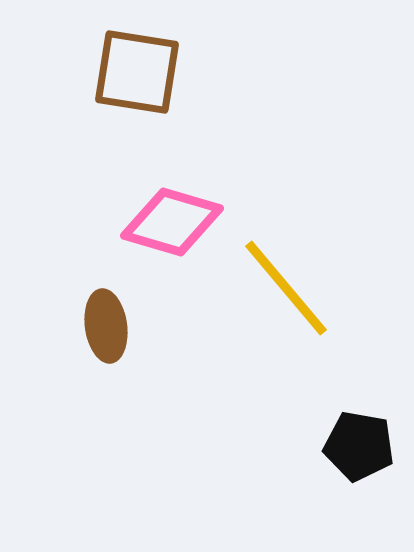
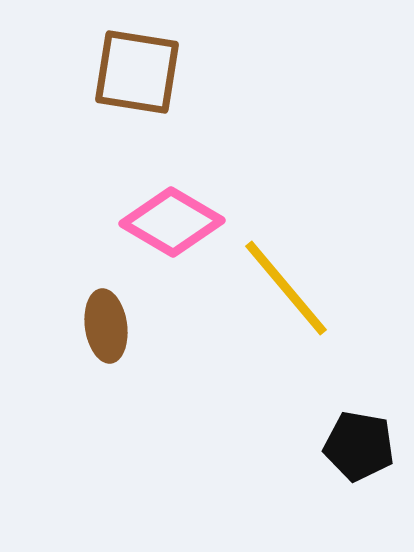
pink diamond: rotated 14 degrees clockwise
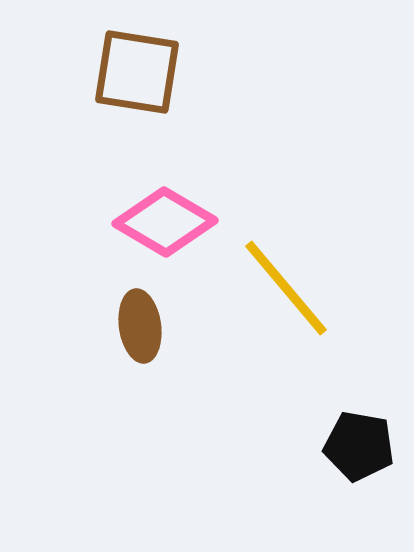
pink diamond: moved 7 px left
brown ellipse: moved 34 px right
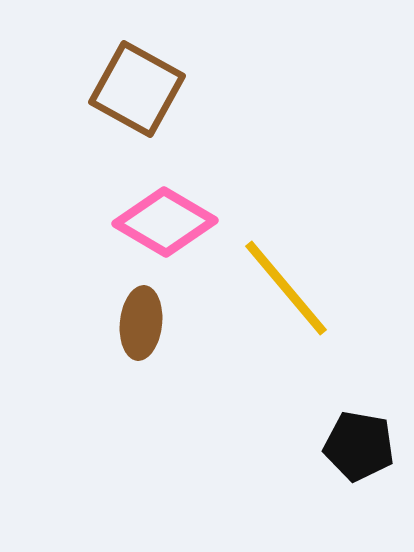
brown square: moved 17 px down; rotated 20 degrees clockwise
brown ellipse: moved 1 px right, 3 px up; rotated 14 degrees clockwise
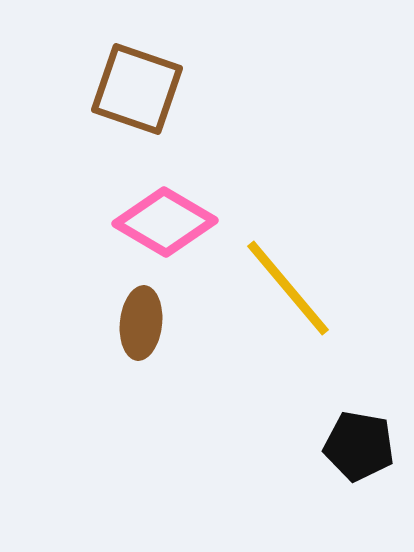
brown square: rotated 10 degrees counterclockwise
yellow line: moved 2 px right
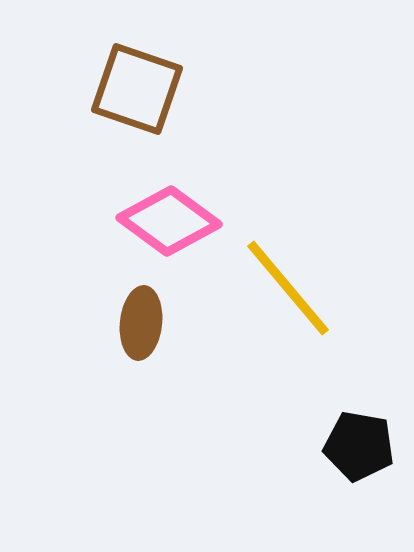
pink diamond: moved 4 px right, 1 px up; rotated 6 degrees clockwise
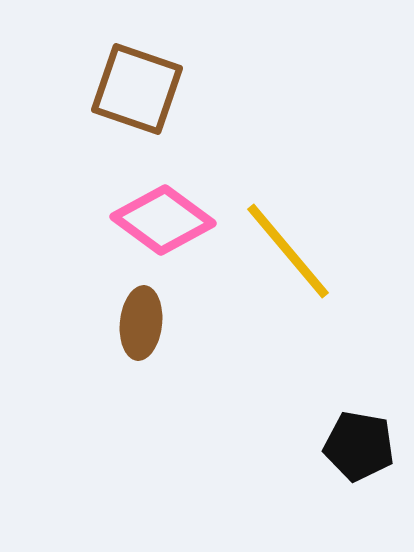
pink diamond: moved 6 px left, 1 px up
yellow line: moved 37 px up
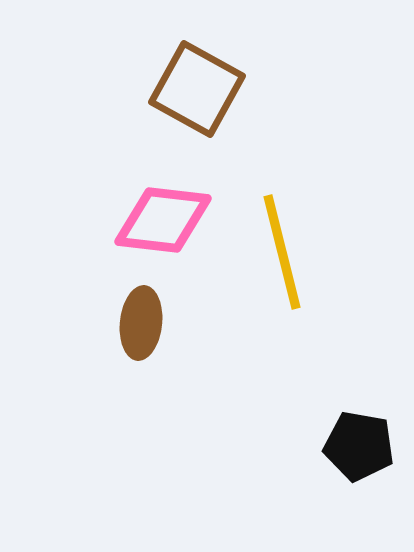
brown square: moved 60 px right; rotated 10 degrees clockwise
pink diamond: rotated 30 degrees counterclockwise
yellow line: moved 6 px left, 1 px down; rotated 26 degrees clockwise
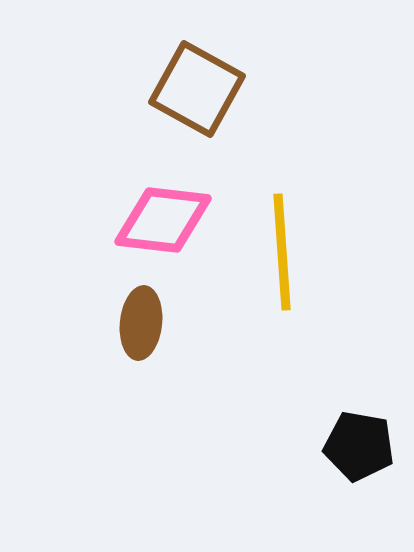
yellow line: rotated 10 degrees clockwise
